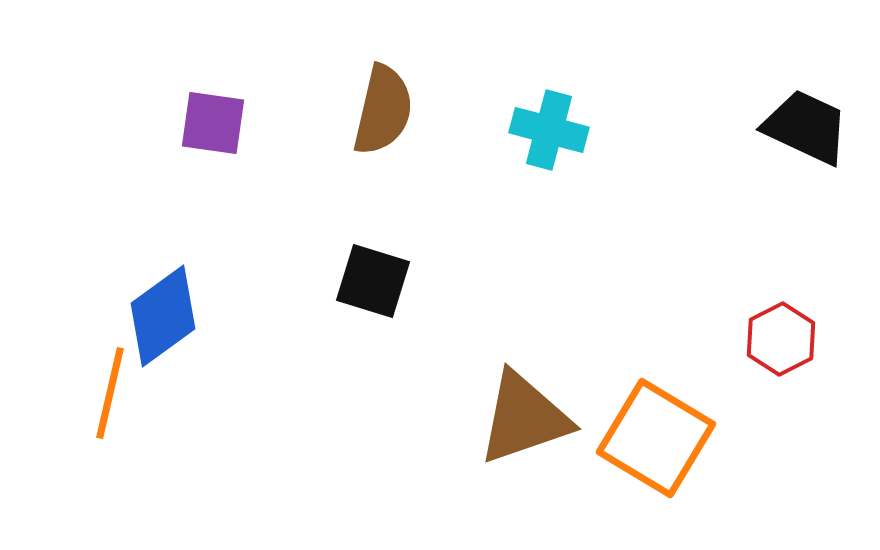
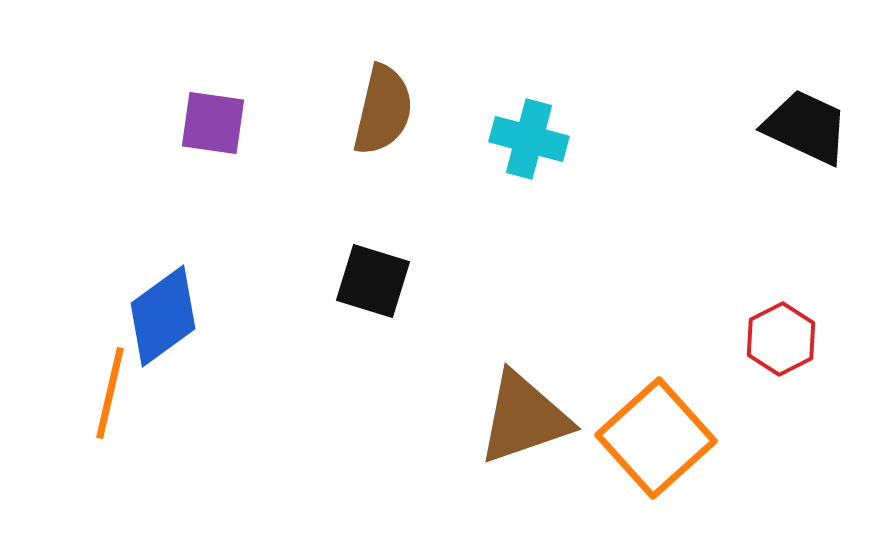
cyan cross: moved 20 px left, 9 px down
orange square: rotated 17 degrees clockwise
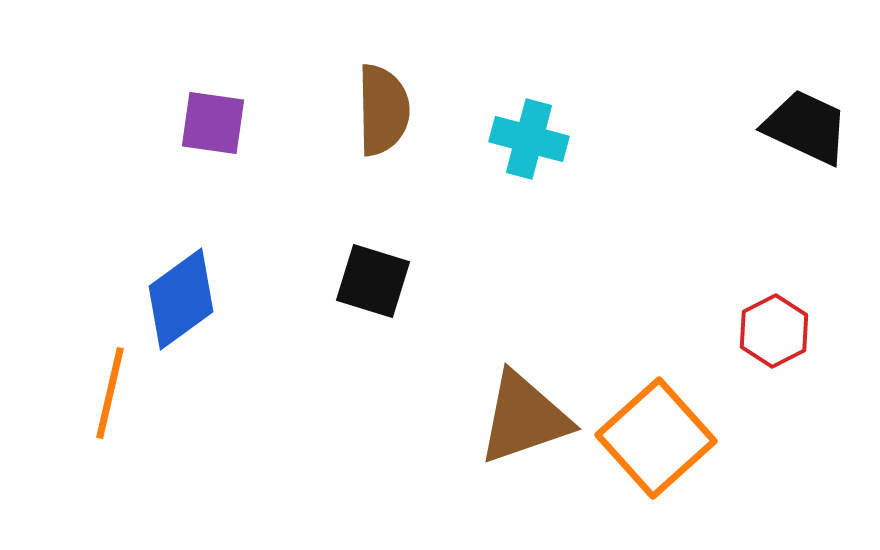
brown semicircle: rotated 14 degrees counterclockwise
blue diamond: moved 18 px right, 17 px up
red hexagon: moved 7 px left, 8 px up
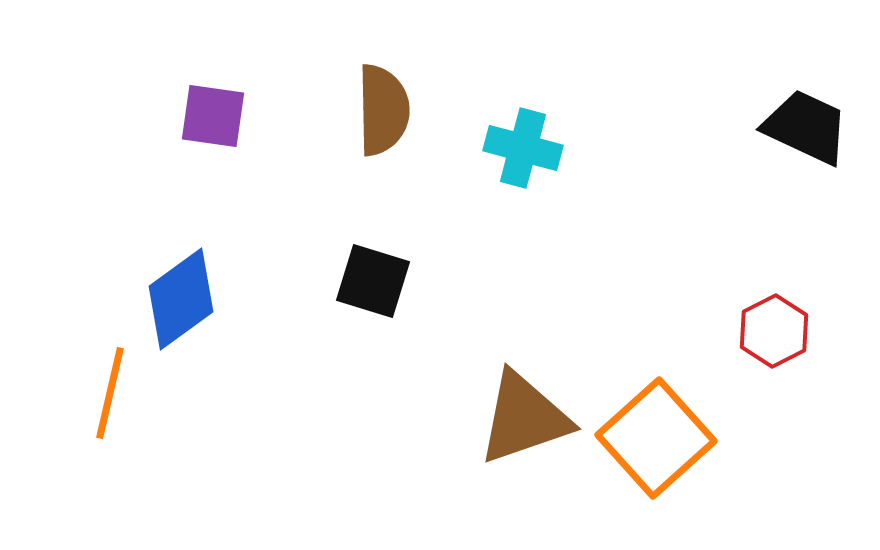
purple square: moved 7 px up
cyan cross: moved 6 px left, 9 px down
